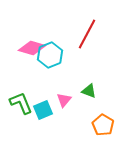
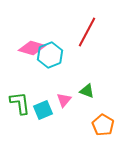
red line: moved 2 px up
green triangle: moved 2 px left
green L-shape: moved 1 px left; rotated 15 degrees clockwise
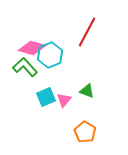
green L-shape: moved 5 px right, 36 px up; rotated 35 degrees counterclockwise
cyan square: moved 3 px right, 13 px up
orange pentagon: moved 18 px left, 7 px down
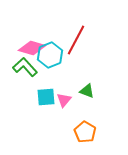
red line: moved 11 px left, 8 px down
cyan square: rotated 18 degrees clockwise
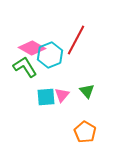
pink diamond: rotated 12 degrees clockwise
green L-shape: rotated 10 degrees clockwise
green triangle: rotated 28 degrees clockwise
pink triangle: moved 2 px left, 5 px up
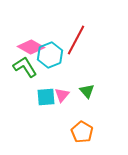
pink diamond: moved 1 px left, 1 px up
orange pentagon: moved 3 px left
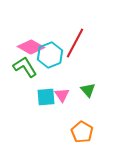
red line: moved 1 px left, 3 px down
green triangle: moved 1 px right, 1 px up
pink triangle: rotated 14 degrees counterclockwise
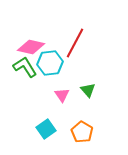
pink diamond: rotated 16 degrees counterclockwise
cyan hexagon: moved 8 px down; rotated 15 degrees clockwise
cyan square: moved 32 px down; rotated 30 degrees counterclockwise
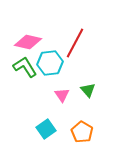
pink diamond: moved 3 px left, 5 px up
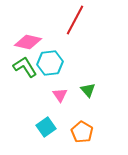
red line: moved 23 px up
pink triangle: moved 2 px left
cyan square: moved 2 px up
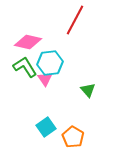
pink triangle: moved 15 px left, 16 px up
orange pentagon: moved 9 px left, 5 px down
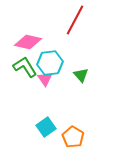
green triangle: moved 7 px left, 15 px up
